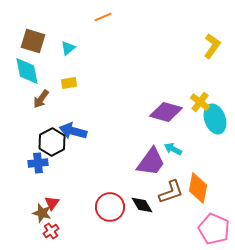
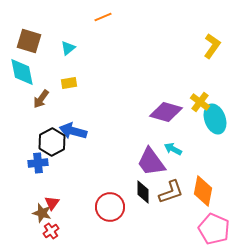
brown square: moved 4 px left
cyan diamond: moved 5 px left, 1 px down
purple trapezoid: rotated 108 degrees clockwise
orange diamond: moved 5 px right, 3 px down
black diamond: moved 1 px right, 13 px up; rotated 30 degrees clockwise
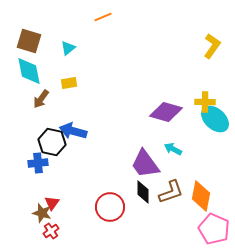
cyan diamond: moved 7 px right, 1 px up
yellow cross: moved 5 px right; rotated 36 degrees counterclockwise
cyan ellipse: rotated 28 degrees counterclockwise
black hexagon: rotated 20 degrees counterclockwise
purple trapezoid: moved 6 px left, 2 px down
orange diamond: moved 2 px left, 5 px down
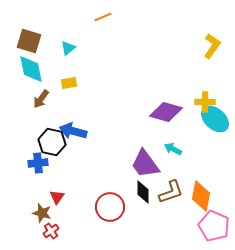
cyan diamond: moved 2 px right, 2 px up
red triangle: moved 5 px right, 6 px up
pink pentagon: moved 3 px up
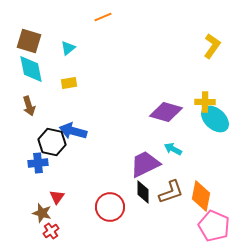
brown arrow: moved 12 px left, 7 px down; rotated 54 degrees counterclockwise
purple trapezoid: rotated 100 degrees clockwise
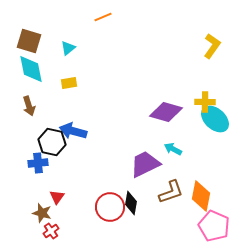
black diamond: moved 12 px left, 11 px down; rotated 10 degrees clockwise
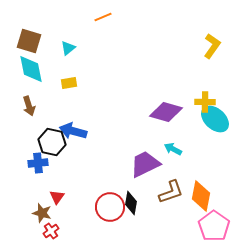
pink pentagon: rotated 12 degrees clockwise
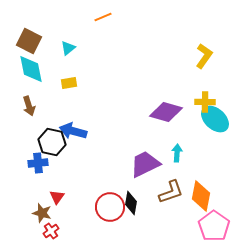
brown square: rotated 10 degrees clockwise
yellow L-shape: moved 8 px left, 10 px down
cyan arrow: moved 4 px right, 4 px down; rotated 66 degrees clockwise
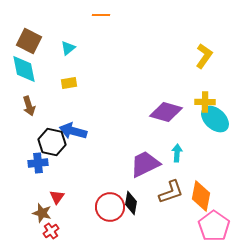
orange line: moved 2 px left, 2 px up; rotated 24 degrees clockwise
cyan diamond: moved 7 px left
